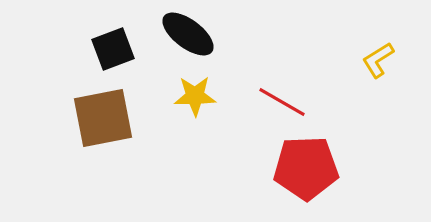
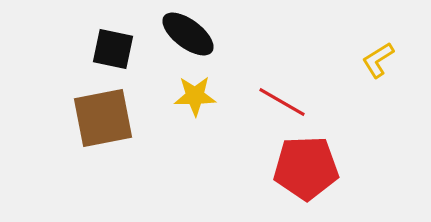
black square: rotated 33 degrees clockwise
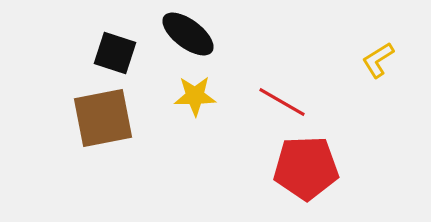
black square: moved 2 px right, 4 px down; rotated 6 degrees clockwise
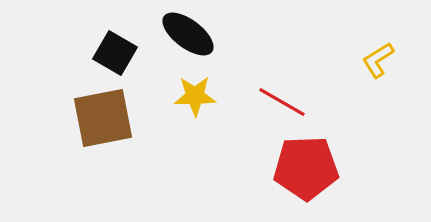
black square: rotated 12 degrees clockwise
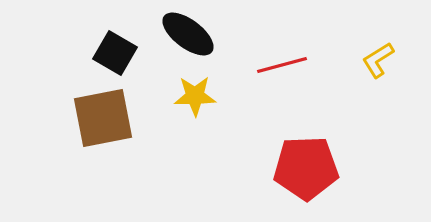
red line: moved 37 px up; rotated 45 degrees counterclockwise
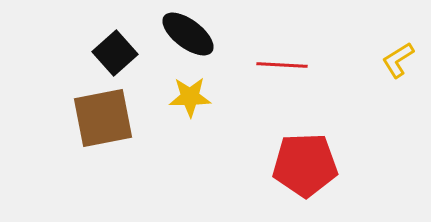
black square: rotated 18 degrees clockwise
yellow L-shape: moved 20 px right
red line: rotated 18 degrees clockwise
yellow star: moved 5 px left, 1 px down
red pentagon: moved 1 px left, 3 px up
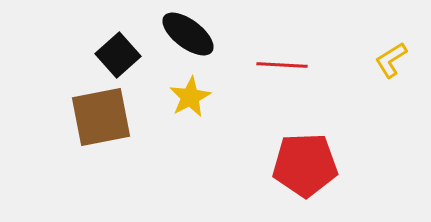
black square: moved 3 px right, 2 px down
yellow L-shape: moved 7 px left
yellow star: rotated 27 degrees counterclockwise
brown square: moved 2 px left, 1 px up
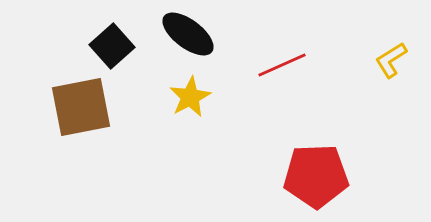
black square: moved 6 px left, 9 px up
red line: rotated 27 degrees counterclockwise
brown square: moved 20 px left, 10 px up
red pentagon: moved 11 px right, 11 px down
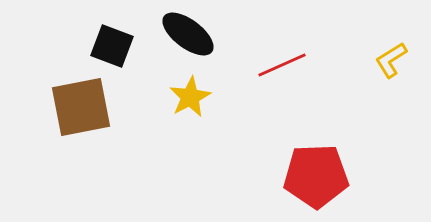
black square: rotated 27 degrees counterclockwise
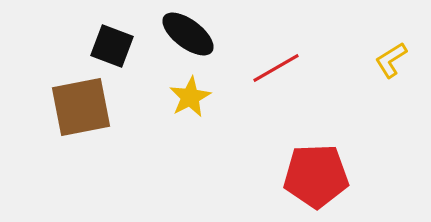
red line: moved 6 px left, 3 px down; rotated 6 degrees counterclockwise
